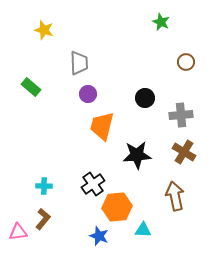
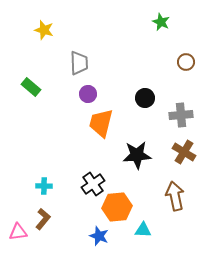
orange trapezoid: moved 1 px left, 3 px up
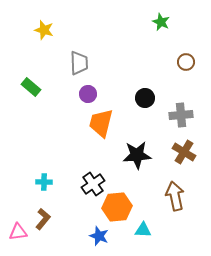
cyan cross: moved 4 px up
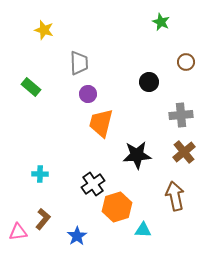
black circle: moved 4 px right, 16 px up
brown cross: rotated 20 degrees clockwise
cyan cross: moved 4 px left, 8 px up
orange hexagon: rotated 12 degrees counterclockwise
blue star: moved 22 px left; rotated 18 degrees clockwise
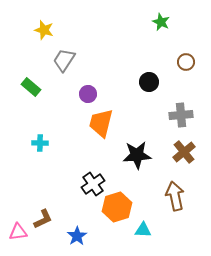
gray trapezoid: moved 15 px left, 3 px up; rotated 145 degrees counterclockwise
cyan cross: moved 31 px up
brown L-shape: rotated 25 degrees clockwise
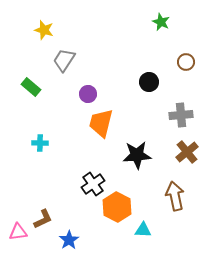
brown cross: moved 3 px right
orange hexagon: rotated 16 degrees counterclockwise
blue star: moved 8 px left, 4 px down
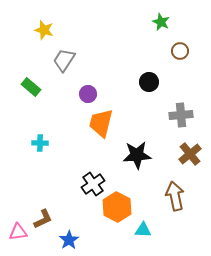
brown circle: moved 6 px left, 11 px up
brown cross: moved 3 px right, 2 px down
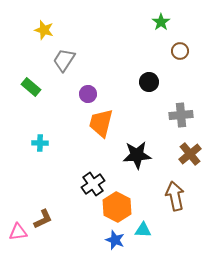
green star: rotated 12 degrees clockwise
blue star: moved 46 px right; rotated 18 degrees counterclockwise
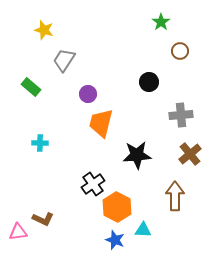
brown arrow: rotated 12 degrees clockwise
brown L-shape: rotated 50 degrees clockwise
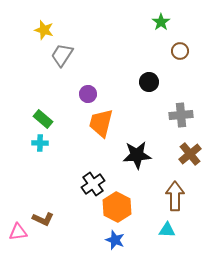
gray trapezoid: moved 2 px left, 5 px up
green rectangle: moved 12 px right, 32 px down
cyan triangle: moved 24 px right
